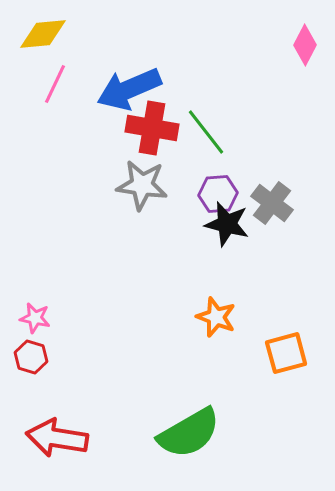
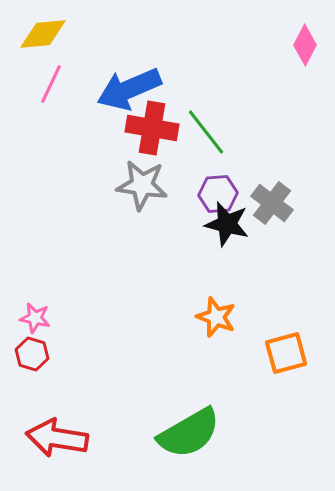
pink line: moved 4 px left
red hexagon: moved 1 px right, 3 px up
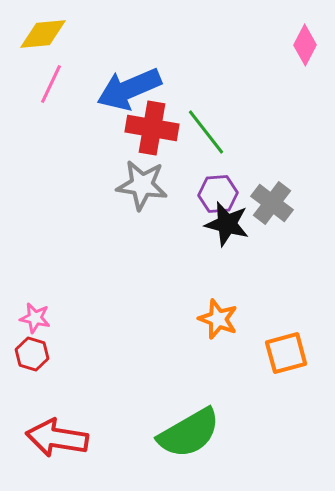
orange star: moved 2 px right, 2 px down
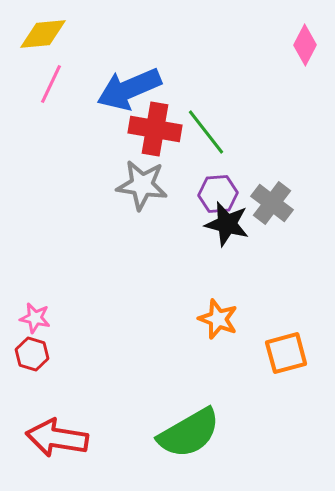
red cross: moved 3 px right, 1 px down
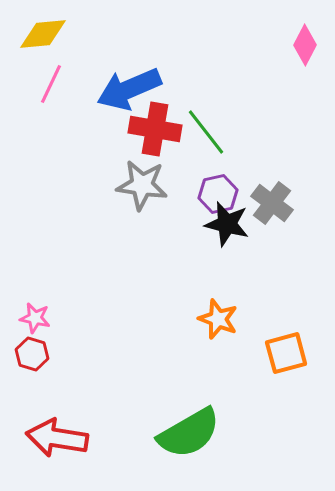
purple hexagon: rotated 9 degrees counterclockwise
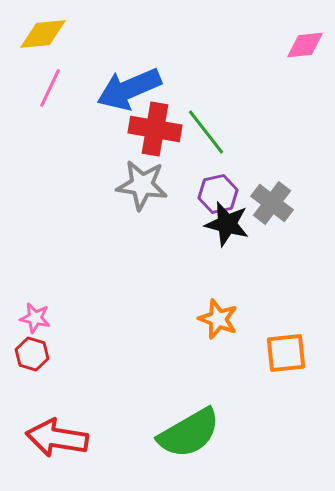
pink diamond: rotated 57 degrees clockwise
pink line: moved 1 px left, 4 px down
orange square: rotated 9 degrees clockwise
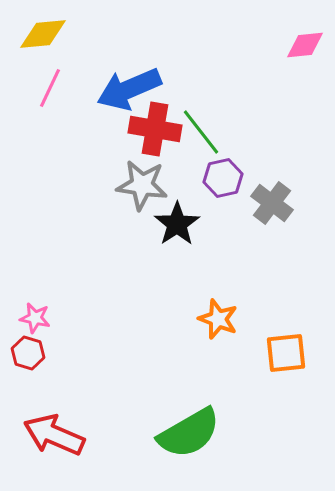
green line: moved 5 px left
purple hexagon: moved 5 px right, 16 px up
black star: moved 50 px left; rotated 24 degrees clockwise
red hexagon: moved 4 px left, 1 px up
red arrow: moved 3 px left, 3 px up; rotated 14 degrees clockwise
